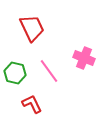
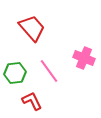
red trapezoid: rotated 16 degrees counterclockwise
green hexagon: rotated 20 degrees counterclockwise
red L-shape: moved 3 px up
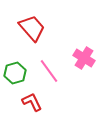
pink cross: rotated 10 degrees clockwise
green hexagon: rotated 10 degrees counterclockwise
red L-shape: moved 1 px down
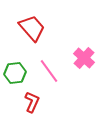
pink cross: rotated 10 degrees clockwise
green hexagon: rotated 10 degrees clockwise
red L-shape: rotated 50 degrees clockwise
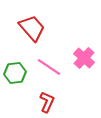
pink line: moved 4 px up; rotated 20 degrees counterclockwise
red L-shape: moved 15 px right
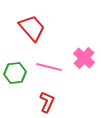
pink line: rotated 20 degrees counterclockwise
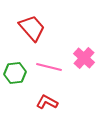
red L-shape: rotated 85 degrees counterclockwise
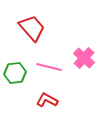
red L-shape: moved 2 px up
